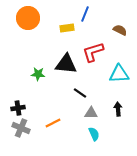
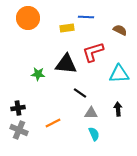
blue line: moved 1 px right, 3 px down; rotated 70 degrees clockwise
gray cross: moved 2 px left, 2 px down
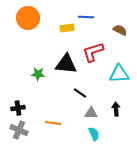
black arrow: moved 2 px left
orange line: rotated 35 degrees clockwise
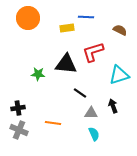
cyan triangle: moved 1 px down; rotated 15 degrees counterclockwise
black arrow: moved 3 px left, 3 px up; rotated 16 degrees counterclockwise
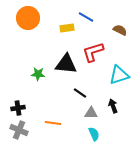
blue line: rotated 28 degrees clockwise
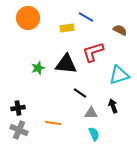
green star: moved 6 px up; rotated 24 degrees counterclockwise
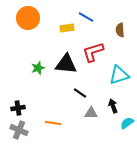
brown semicircle: rotated 120 degrees counterclockwise
cyan semicircle: moved 33 px right, 11 px up; rotated 104 degrees counterclockwise
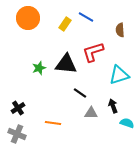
yellow rectangle: moved 2 px left, 4 px up; rotated 48 degrees counterclockwise
green star: moved 1 px right
black cross: rotated 24 degrees counterclockwise
cyan semicircle: rotated 56 degrees clockwise
gray cross: moved 2 px left, 4 px down
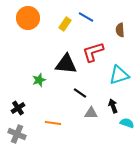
green star: moved 12 px down
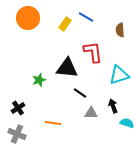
red L-shape: rotated 100 degrees clockwise
black triangle: moved 1 px right, 4 px down
